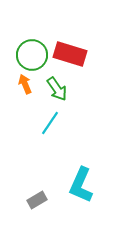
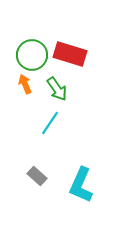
gray rectangle: moved 24 px up; rotated 72 degrees clockwise
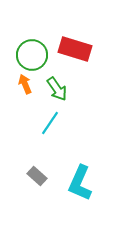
red rectangle: moved 5 px right, 5 px up
cyan L-shape: moved 1 px left, 2 px up
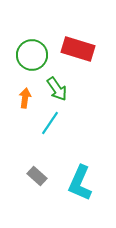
red rectangle: moved 3 px right
orange arrow: moved 14 px down; rotated 30 degrees clockwise
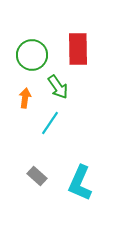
red rectangle: rotated 72 degrees clockwise
green arrow: moved 1 px right, 2 px up
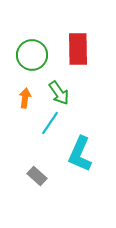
green arrow: moved 1 px right, 6 px down
cyan L-shape: moved 29 px up
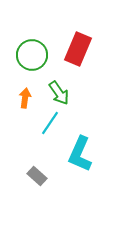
red rectangle: rotated 24 degrees clockwise
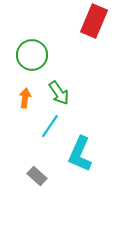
red rectangle: moved 16 px right, 28 px up
cyan line: moved 3 px down
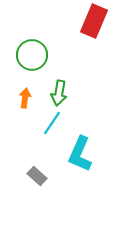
green arrow: rotated 45 degrees clockwise
cyan line: moved 2 px right, 3 px up
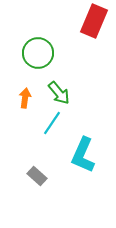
green circle: moved 6 px right, 2 px up
green arrow: rotated 50 degrees counterclockwise
cyan L-shape: moved 3 px right, 1 px down
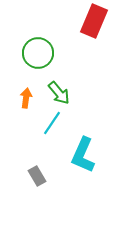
orange arrow: moved 1 px right
gray rectangle: rotated 18 degrees clockwise
